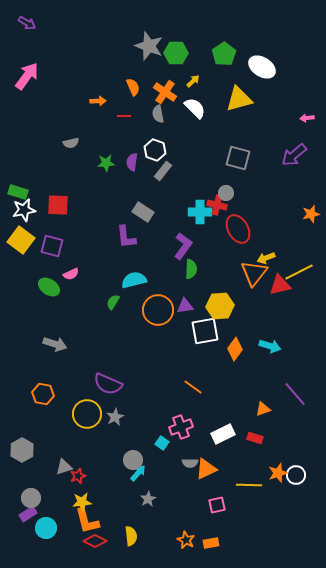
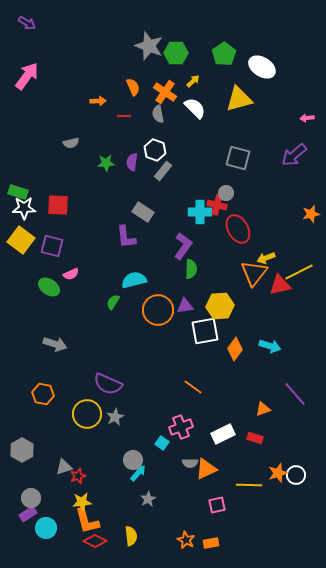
white star at (24, 210): moved 2 px up; rotated 10 degrees clockwise
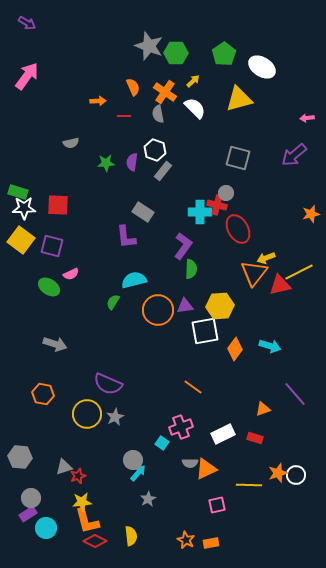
gray hexagon at (22, 450): moved 2 px left, 7 px down; rotated 25 degrees counterclockwise
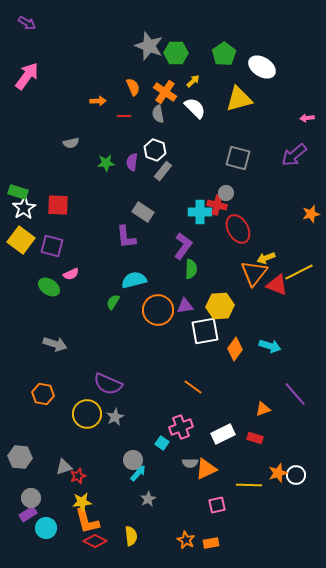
white star at (24, 208): rotated 30 degrees counterclockwise
red triangle at (280, 285): moved 3 px left; rotated 35 degrees clockwise
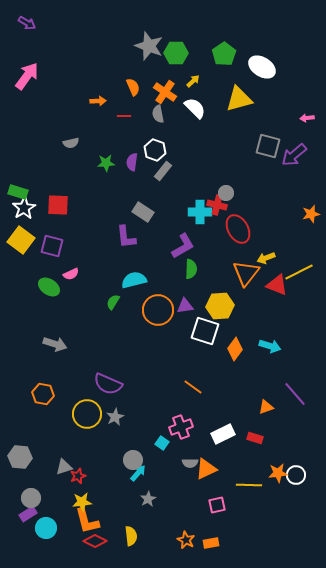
gray square at (238, 158): moved 30 px right, 12 px up
purple L-shape at (183, 246): rotated 24 degrees clockwise
orange triangle at (254, 273): moved 8 px left
white square at (205, 331): rotated 28 degrees clockwise
orange triangle at (263, 409): moved 3 px right, 2 px up
orange star at (278, 473): rotated 12 degrees clockwise
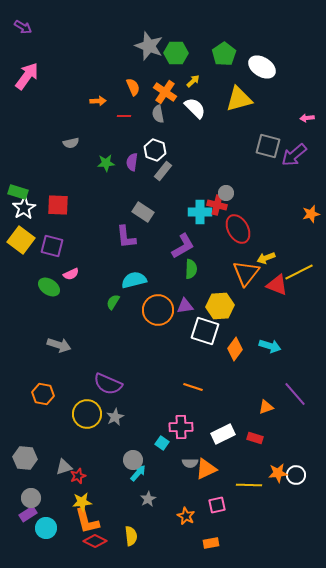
purple arrow at (27, 23): moved 4 px left, 4 px down
gray arrow at (55, 344): moved 4 px right, 1 px down
orange line at (193, 387): rotated 18 degrees counterclockwise
pink cross at (181, 427): rotated 20 degrees clockwise
gray hexagon at (20, 457): moved 5 px right, 1 px down
orange star at (186, 540): moved 24 px up
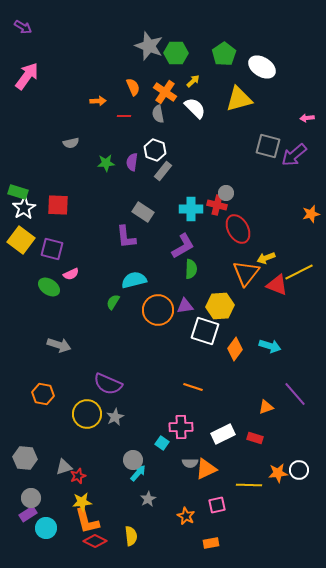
cyan cross at (200, 212): moved 9 px left, 3 px up
purple square at (52, 246): moved 3 px down
white circle at (296, 475): moved 3 px right, 5 px up
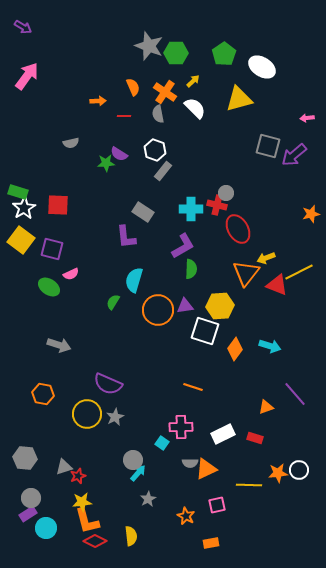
purple semicircle at (132, 162): moved 13 px left, 8 px up; rotated 66 degrees counterclockwise
cyan semicircle at (134, 280): rotated 60 degrees counterclockwise
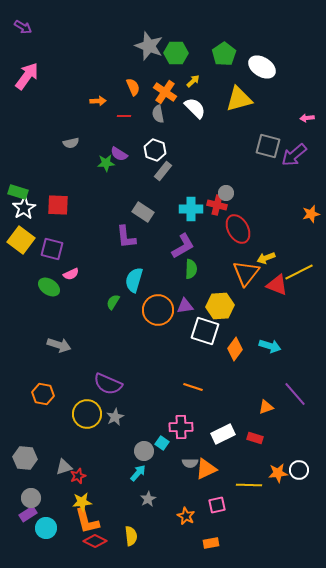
gray circle at (133, 460): moved 11 px right, 9 px up
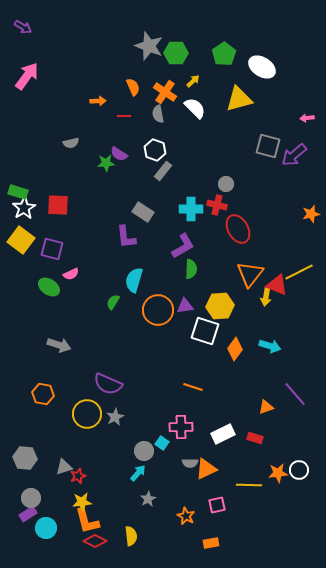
gray circle at (226, 193): moved 9 px up
yellow arrow at (266, 258): moved 39 px down; rotated 60 degrees counterclockwise
orange triangle at (246, 273): moved 4 px right, 1 px down
